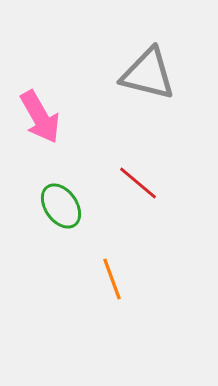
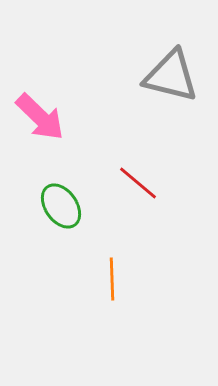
gray triangle: moved 23 px right, 2 px down
pink arrow: rotated 16 degrees counterclockwise
orange line: rotated 18 degrees clockwise
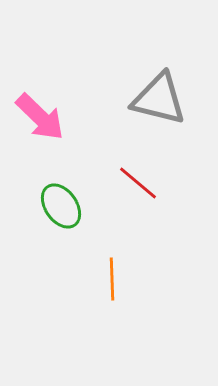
gray triangle: moved 12 px left, 23 px down
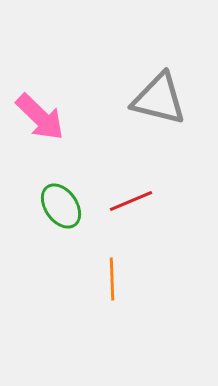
red line: moved 7 px left, 18 px down; rotated 63 degrees counterclockwise
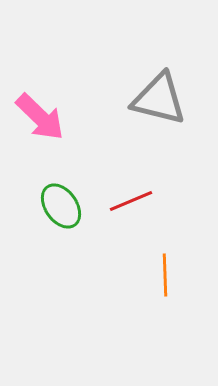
orange line: moved 53 px right, 4 px up
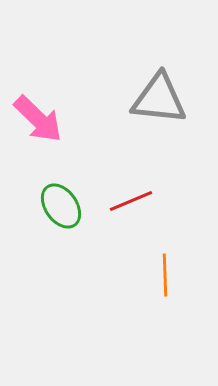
gray triangle: rotated 8 degrees counterclockwise
pink arrow: moved 2 px left, 2 px down
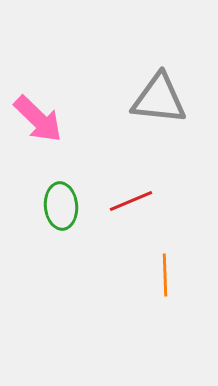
green ellipse: rotated 30 degrees clockwise
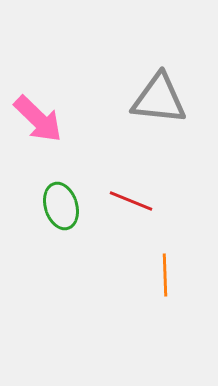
red line: rotated 45 degrees clockwise
green ellipse: rotated 12 degrees counterclockwise
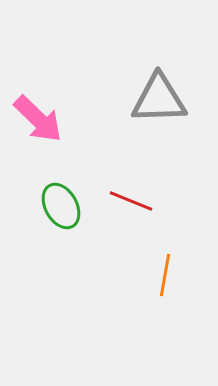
gray triangle: rotated 8 degrees counterclockwise
green ellipse: rotated 12 degrees counterclockwise
orange line: rotated 12 degrees clockwise
